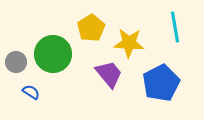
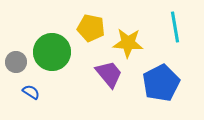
yellow pentagon: rotated 28 degrees counterclockwise
yellow star: moved 1 px left
green circle: moved 1 px left, 2 px up
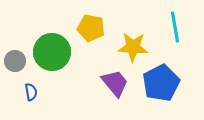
yellow star: moved 5 px right, 4 px down
gray circle: moved 1 px left, 1 px up
purple trapezoid: moved 6 px right, 9 px down
blue semicircle: rotated 48 degrees clockwise
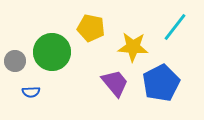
cyan line: rotated 48 degrees clockwise
blue semicircle: rotated 96 degrees clockwise
